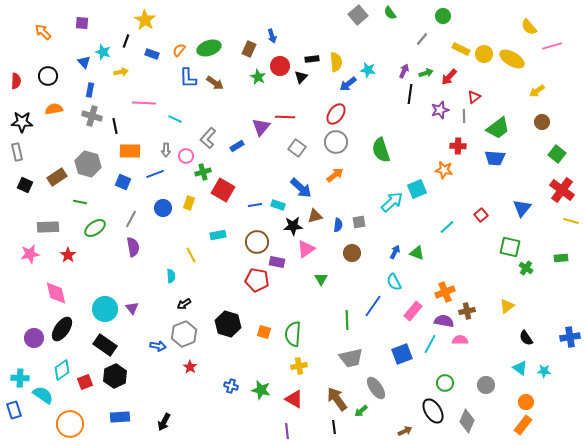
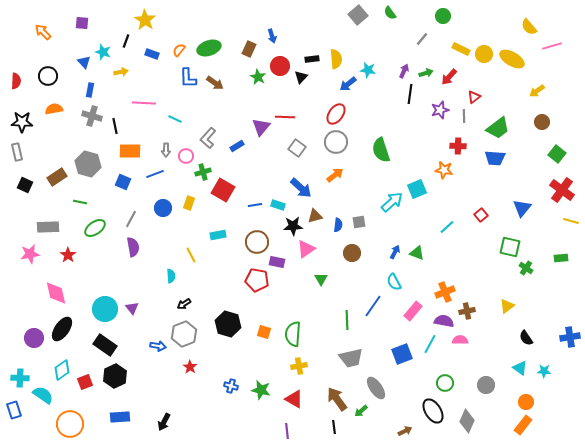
yellow semicircle at (336, 62): moved 3 px up
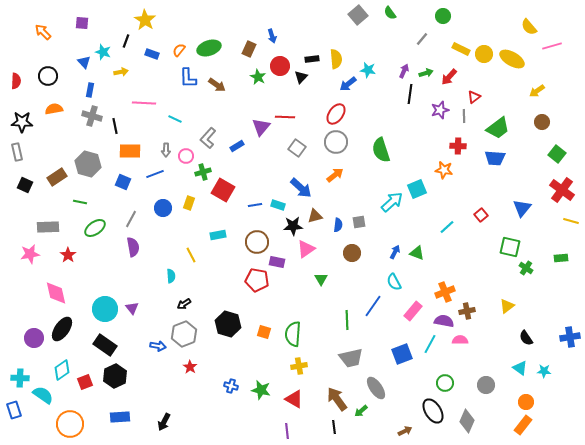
brown arrow at (215, 83): moved 2 px right, 2 px down
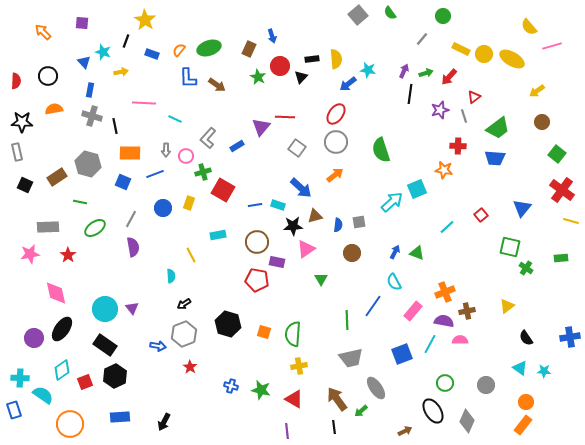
gray line at (464, 116): rotated 16 degrees counterclockwise
orange rectangle at (130, 151): moved 2 px down
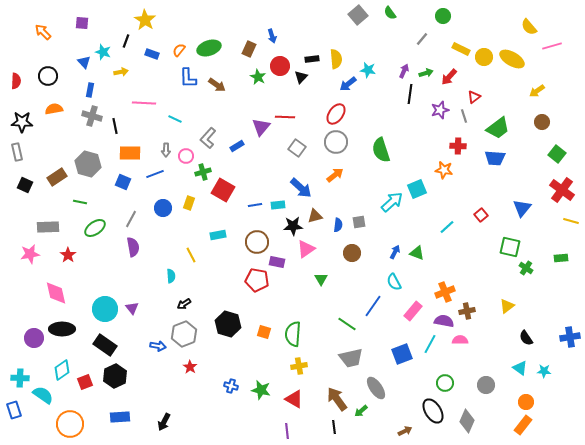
yellow circle at (484, 54): moved 3 px down
cyan rectangle at (278, 205): rotated 24 degrees counterclockwise
green line at (347, 320): moved 4 px down; rotated 54 degrees counterclockwise
black ellipse at (62, 329): rotated 55 degrees clockwise
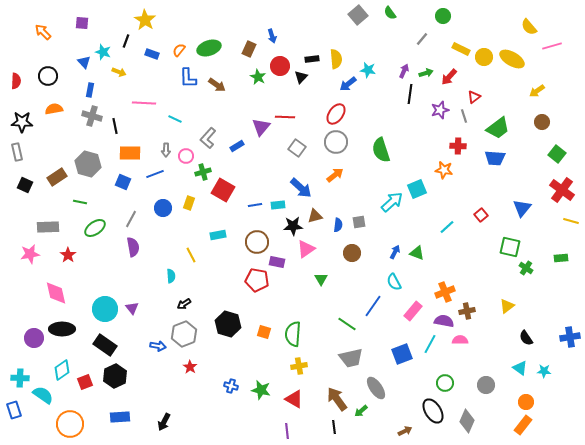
yellow arrow at (121, 72): moved 2 px left; rotated 32 degrees clockwise
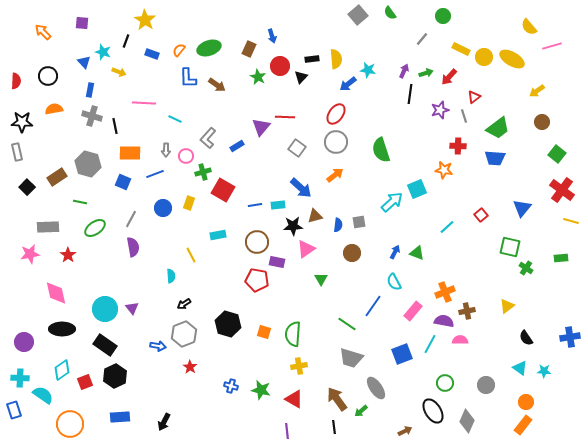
black square at (25, 185): moved 2 px right, 2 px down; rotated 21 degrees clockwise
purple circle at (34, 338): moved 10 px left, 4 px down
gray trapezoid at (351, 358): rotated 30 degrees clockwise
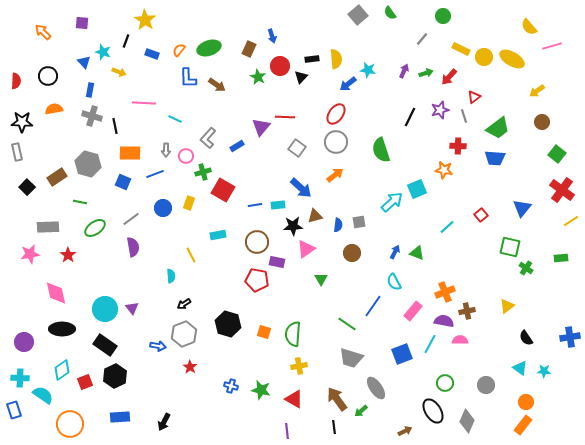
black line at (410, 94): moved 23 px down; rotated 18 degrees clockwise
gray line at (131, 219): rotated 24 degrees clockwise
yellow line at (571, 221): rotated 49 degrees counterclockwise
